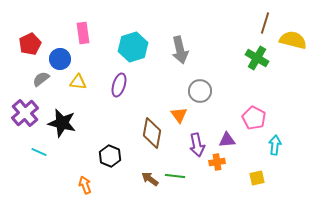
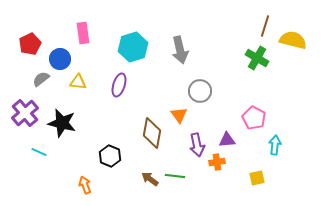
brown line: moved 3 px down
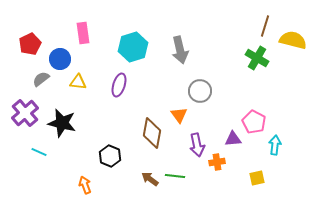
pink pentagon: moved 4 px down
purple triangle: moved 6 px right, 1 px up
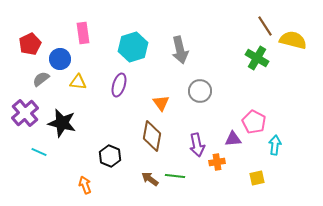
brown line: rotated 50 degrees counterclockwise
orange triangle: moved 18 px left, 12 px up
brown diamond: moved 3 px down
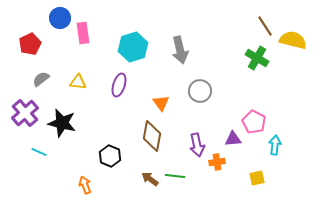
blue circle: moved 41 px up
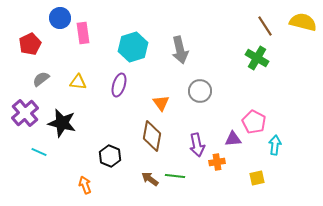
yellow semicircle: moved 10 px right, 18 px up
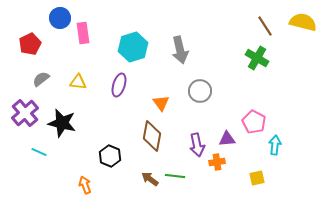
purple triangle: moved 6 px left
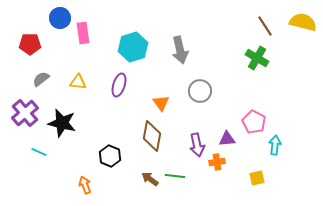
red pentagon: rotated 25 degrees clockwise
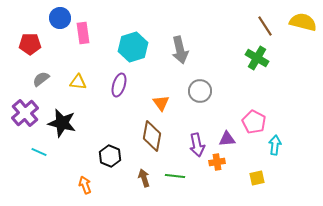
brown arrow: moved 6 px left, 1 px up; rotated 36 degrees clockwise
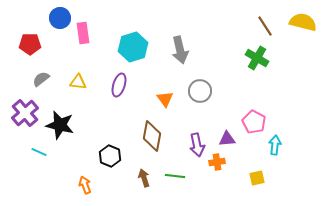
orange triangle: moved 4 px right, 4 px up
black star: moved 2 px left, 2 px down
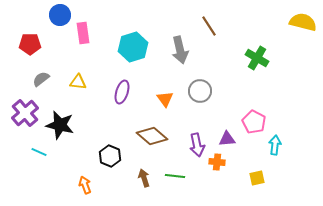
blue circle: moved 3 px up
brown line: moved 56 px left
purple ellipse: moved 3 px right, 7 px down
brown diamond: rotated 60 degrees counterclockwise
orange cross: rotated 14 degrees clockwise
